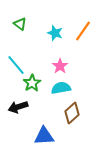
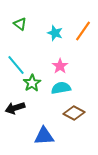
black arrow: moved 3 px left, 1 px down
brown diamond: moved 2 px right; rotated 70 degrees clockwise
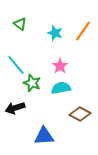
green star: rotated 18 degrees counterclockwise
brown diamond: moved 6 px right, 1 px down
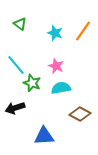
pink star: moved 4 px left; rotated 14 degrees counterclockwise
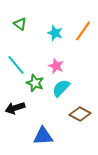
green star: moved 3 px right
cyan semicircle: rotated 36 degrees counterclockwise
blue triangle: moved 1 px left
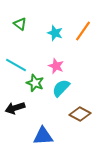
cyan line: rotated 20 degrees counterclockwise
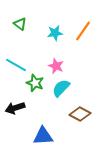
cyan star: rotated 28 degrees counterclockwise
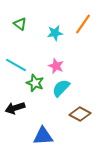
orange line: moved 7 px up
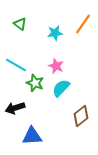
brown diamond: moved 1 px right, 2 px down; rotated 65 degrees counterclockwise
blue triangle: moved 11 px left
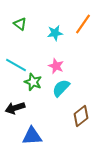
green star: moved 2 px left, 1 px up
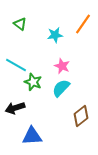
cyan star: moved 2 px down
pink star: moved 6 px right
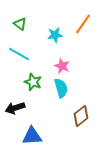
cyan line: moved 3 px right, 11 px up
cyan semicircle: rotated 120 degrees clockwise
